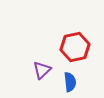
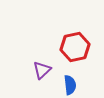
blue semicircle: moved 3 px down
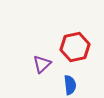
purple triangle: moved 6 px up
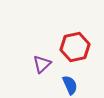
blue semicircle: rotated 18 degrees counterclockwise
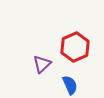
red hexagon: rotated 12 degrees counterclockwise
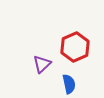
blue semicircle: moved 1 px left, 1 px up; rotated 12 degrees clockwise
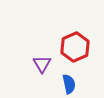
purple triangle: rotated 18 degrees counterclockwise
